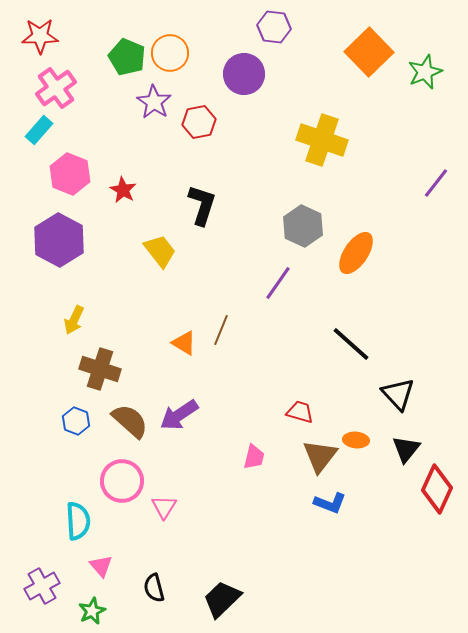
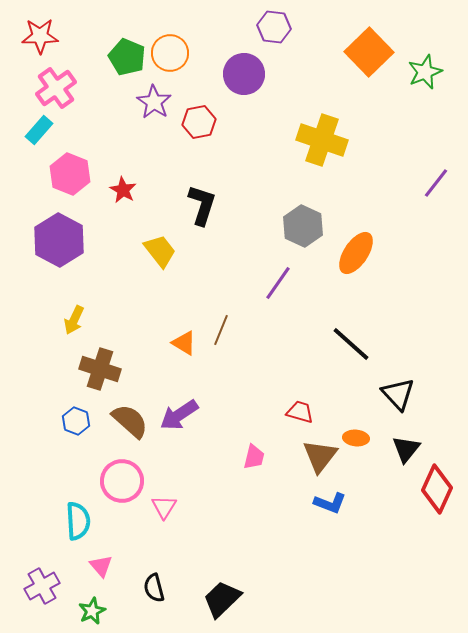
orange ellipse at (356, 440): moved 2 px up
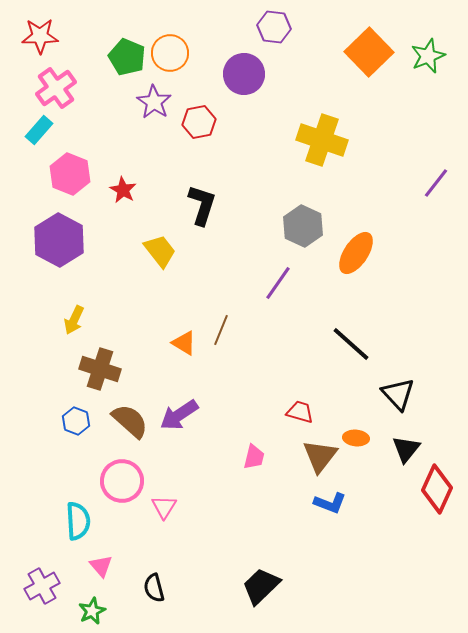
green star at (425, 72): moved 3 px right, 16 px up
black trapezoid at (222, 599): moved 39 px right, 13 px up
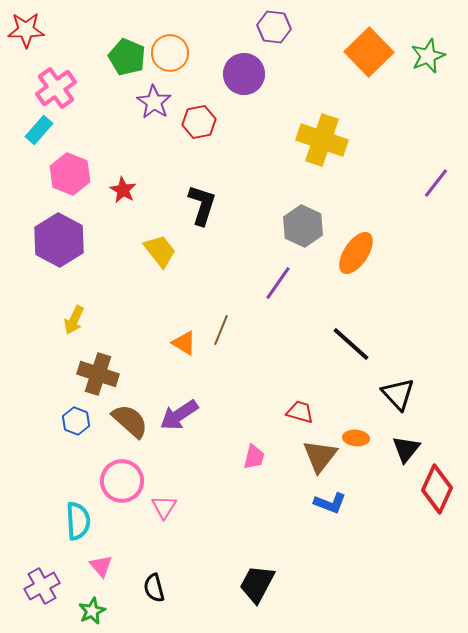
red star at (40, 36): moved 14 px left, 6 px up
brown cross at (100, 369): moved 2 px left, 5 px down
black trapezoid at (261, 586): moved 4 px left, 2 px up; rotated 18 degrees counterclockwise
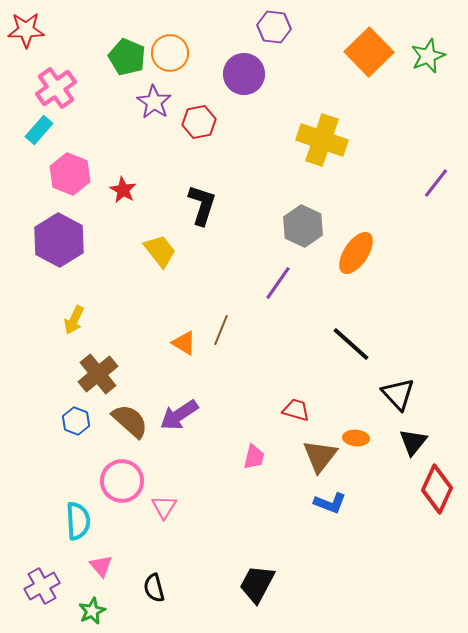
brown cross at (98, 374): rotated 33 degrees clockwise
red trapezoid at (300, 412): moved 4 px left, 2 px up
black triangle at (406, 449): moved 7 px right, 7 px up
